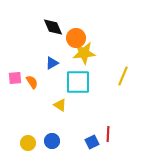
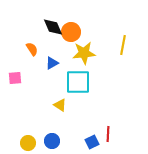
orange circle: moved 5 px left, 6 px up
yellow line: moved 31 px up; rotated 12 degrees counterclockwise
orange semicircle: moved 33 px up
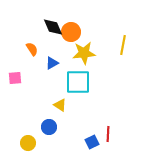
blue circle: moved 3 px left, 14 px up
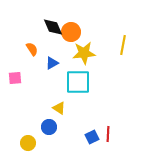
yellow triangle: moved 1 px left, 3 px down
blue square: moved 5 px up
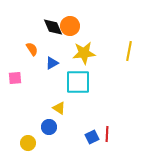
orange circle: moved 1 px left, 6 px up
yellow line: moved 6 px right, 6 px down
red line: moved 1 px left
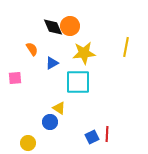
yellow line: moved 3 px left, 4 px up
blue circle: moved 1 px right, 5 px up
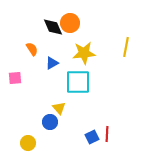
orange circle: moved 3 px up
yellow triangle: rotated 16 degrees clockwise
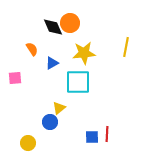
yellow triangle: rotated 32 degrees clockwise
blue square: rotated 24 degrees clockwise
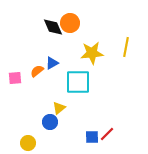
orange semicircle: moved 5 px right, 22 px down; rotated 96 degrees counterclockwise
yellow star: moved 8 px right
red line: rotated 42 degrees clockwise
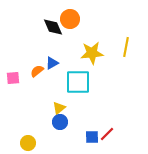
orange circle: moved 4 px up
pink square: moved 2 px left
blue circle: moved 10 px right
